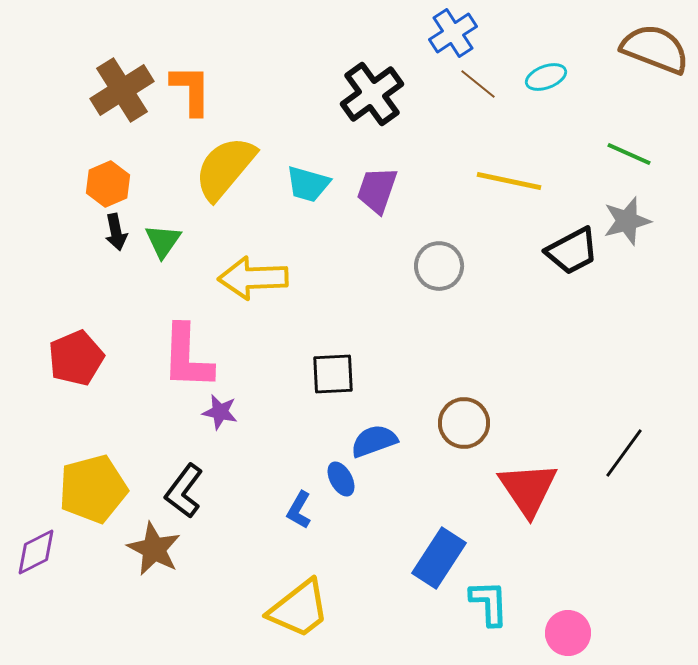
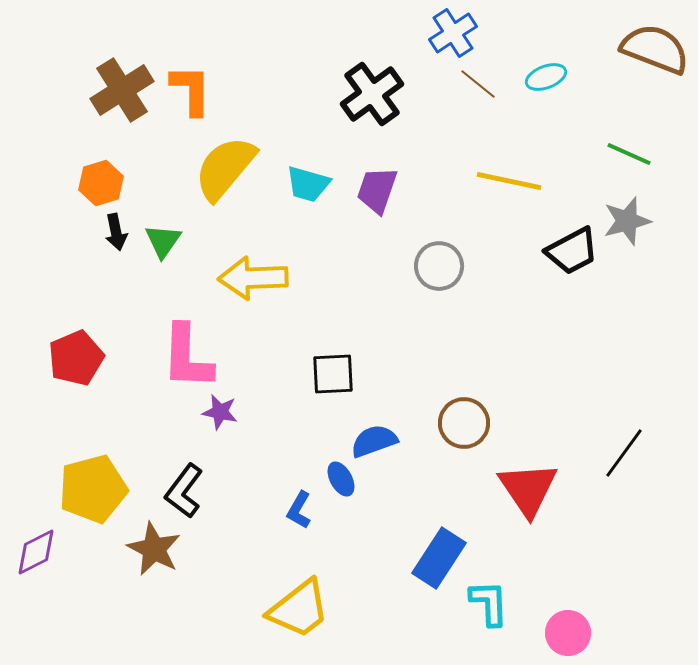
orange hexagon: moved 7 px left, 1 px up; rotated 6 degrees clockwise
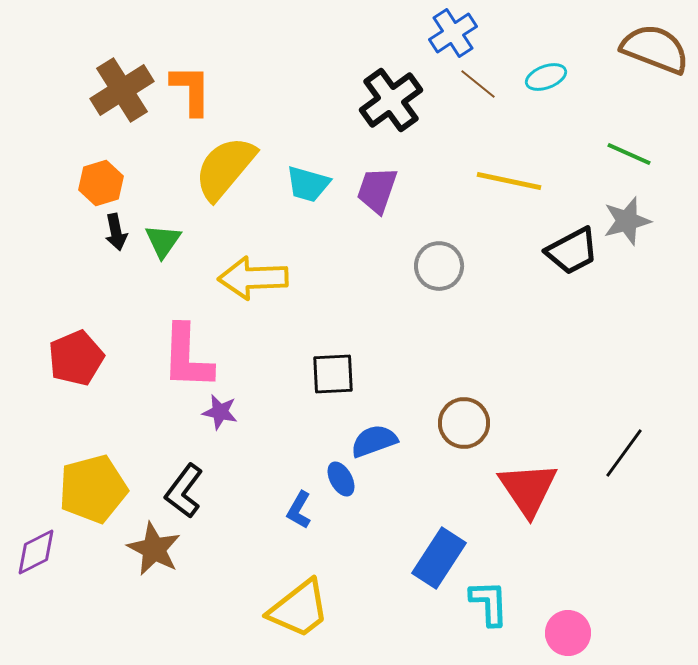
black cross: moved 19 px right, 6 px down
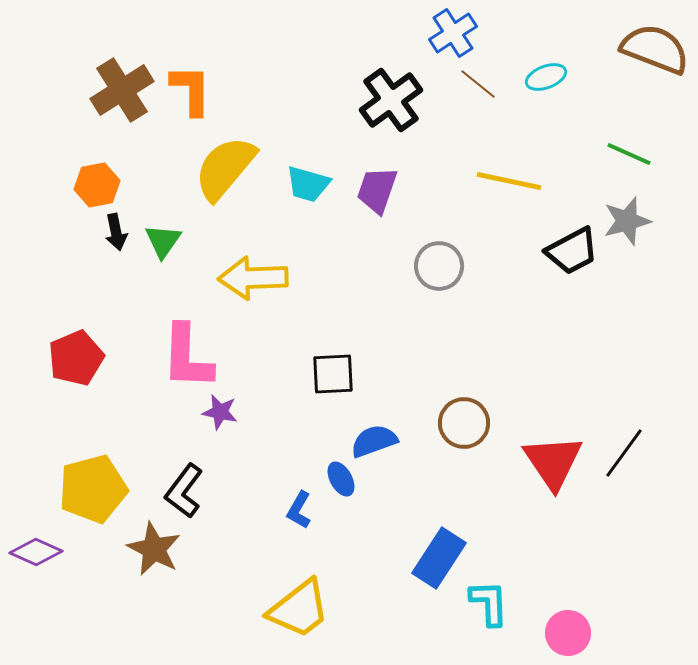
orange hexagon: moved 4 px left, 2 px down; rotated 6 degrees clockwise
red triangle: moved 25 px right, 27 px up
purple diamond: rotated 51 degrees clockwise
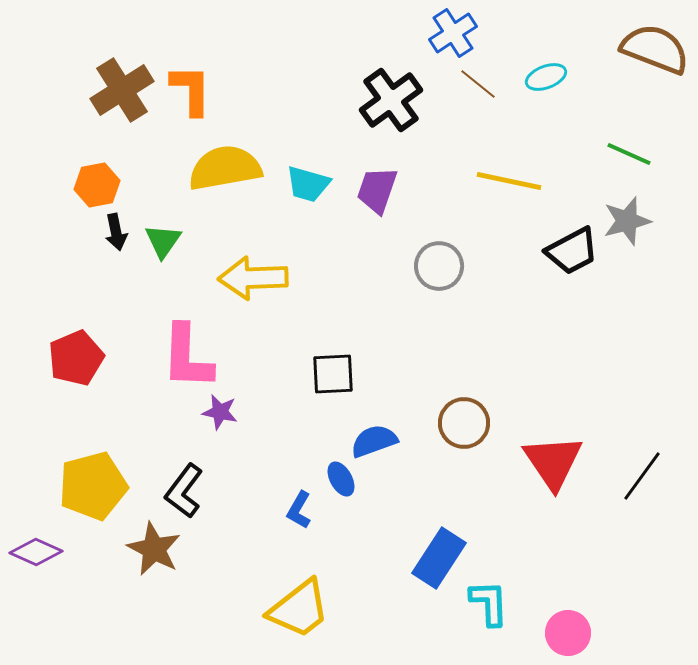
yellow semicircle: rotated 40 degrees clockwise
black line: moved 18 px right, 23 px down
yellow pentagon: moved 3 px up
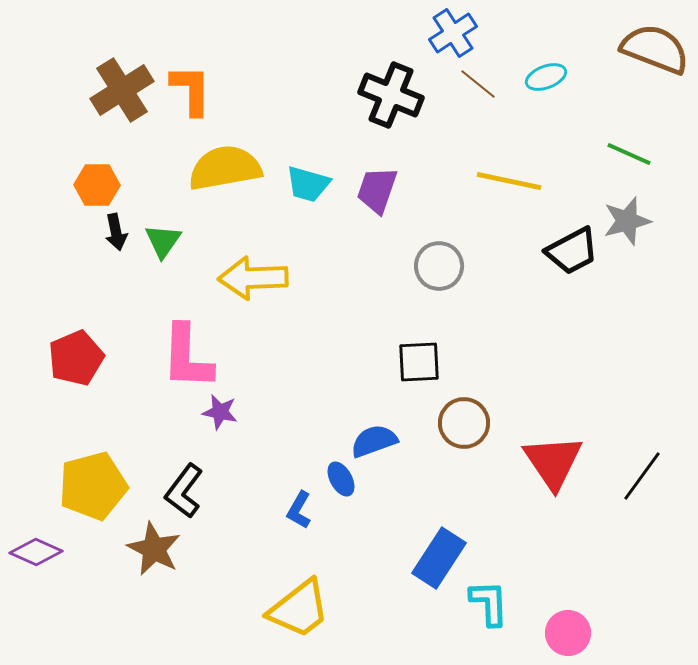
black cross: moved 5 px up; rotated 32 degrees counterclockwise
orange hexagon: rotated 12 degrees clockwise
black square: moved 86 px right, 12 px up
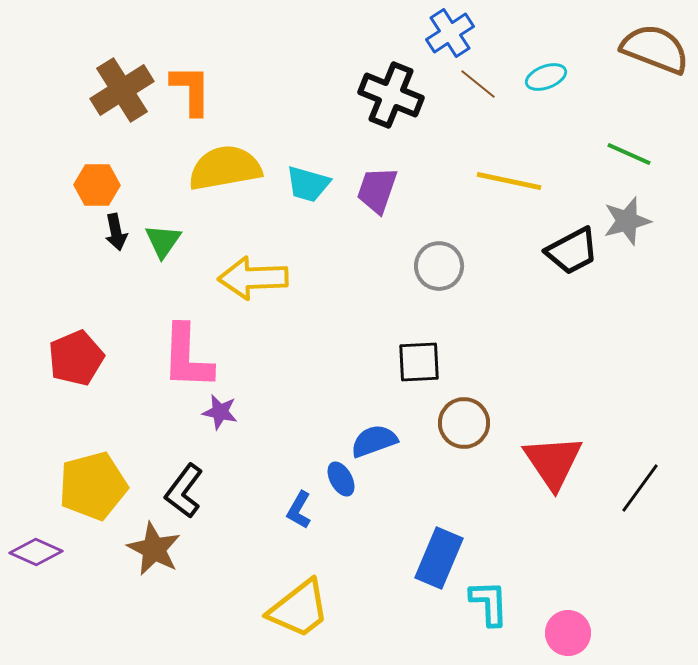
blue cross: moved 3 px left
black line: moved 2 px left, 12 px down
blue rectangle: rotated 10 degrees counterclockwise
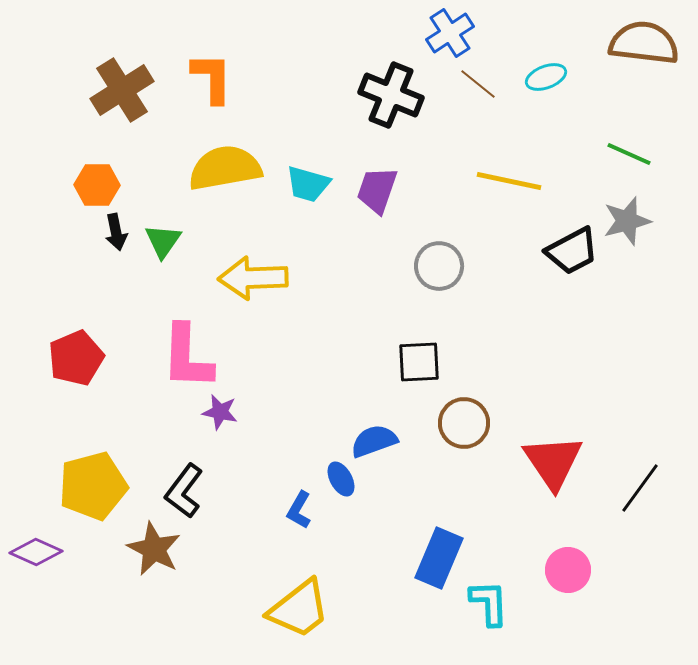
brown semicircle: moved 11 px left, 6 px up; rotated 14 degrees counterclockwise
orange L-shape: moved 21 px right, 12 px up
pink circle: moved 63 px up
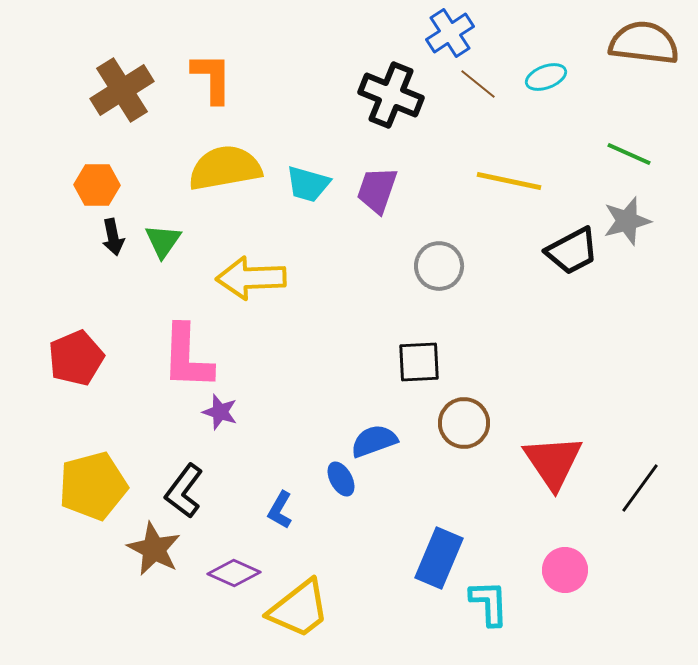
black arrow: moved 3 px left, 5 px down
yellow arrow: moved 2 px left
purple star: rotated 6 degrees clockwise
blue L-shape: moved 19 px left
purple diamond: moved 198 px right, 21 px down
pink circle: moved 3 px left
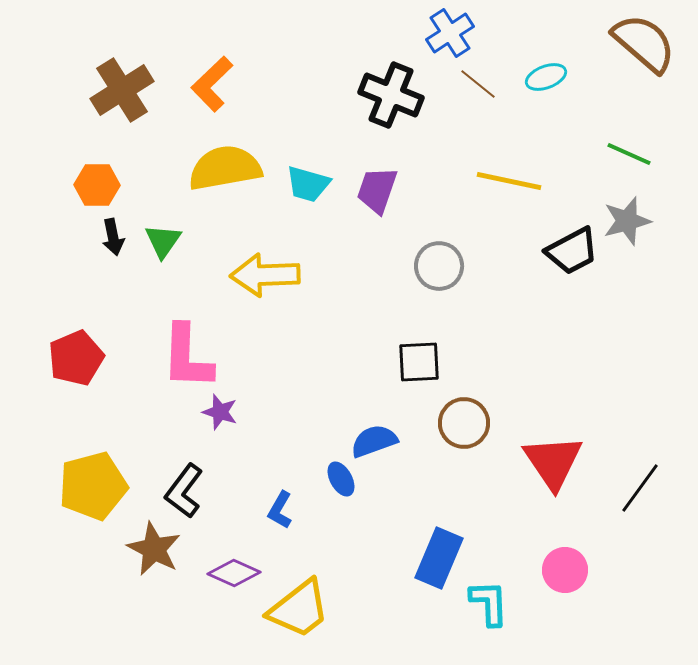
brown semicircle: rotated 34 degrees clockwise
orange L-shape: moved 6 px down; rotated 134 degrees counterclockwise
yellow arrow: moved 14 px right, 3 px up
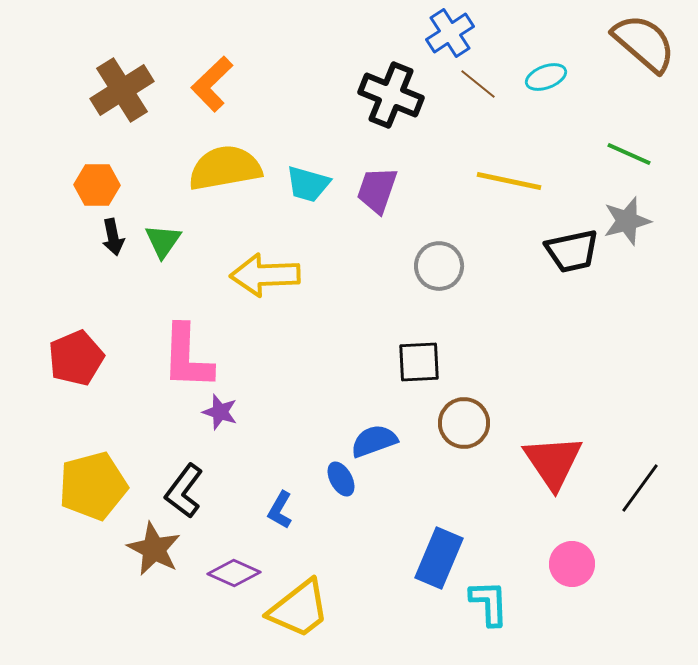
black trapezoid: rotated 16 degrees clockwise
pink circle: moved 7 px right, 6 px up
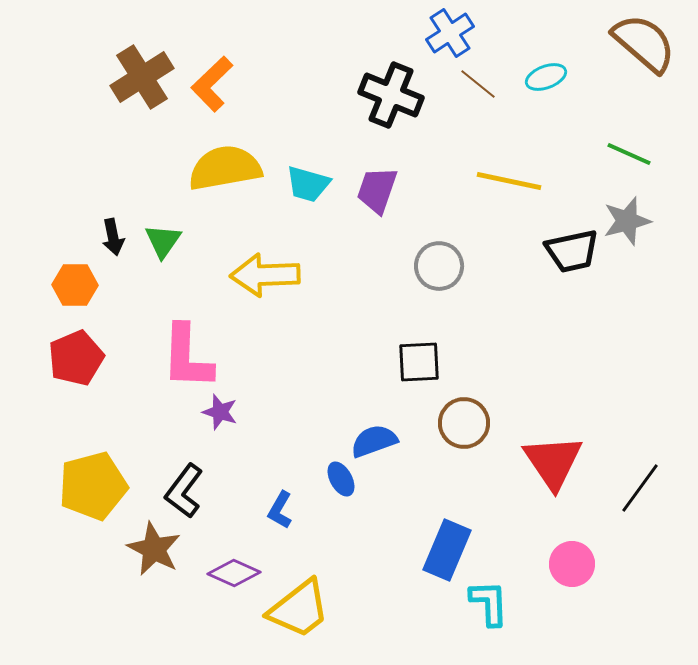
brown cross: moved 20 px right, 13 px up
orange hexagon: moved 22 px left, 100 px down
blue rectangle: moved 8 px right, 8 px up
